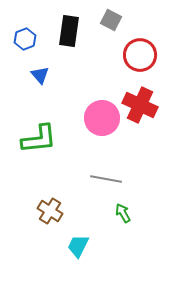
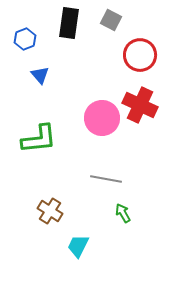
black rectangle: moved 8 px up
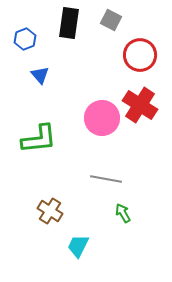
red cross: rotated 8 degrees clockwise
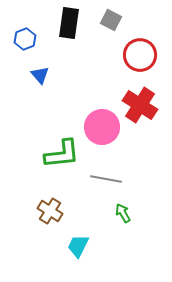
pink circle: moved 9 px down
green L-shape: moved 23 px right, 15 px down
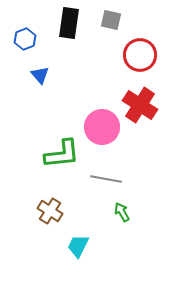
gray square: rotated 15 degrees counterclockwise
green arrow: moved 1 px left, 1 px up
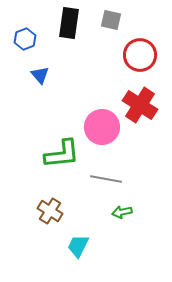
green arrow: rotated 72 degrees counterclockwise
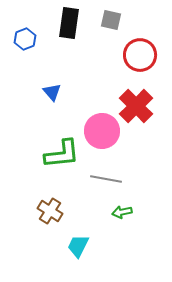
blue triangle: moved 12 px right, 17 px down
red cross: moved 4 px left, 1 px down; rotated 12 degrees clockwise
pink circle: moved 4 px down
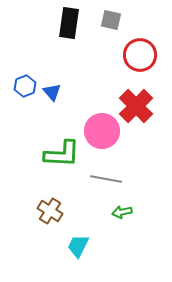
blue hexagon: moved 47 px down
green L-shape: rotated 9 degrees clockwise
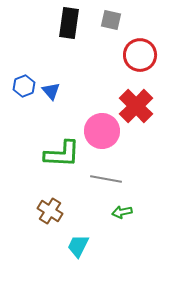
blue hexagon: moved 1 px left
blue triangle: moved 1 px left, 1 px up
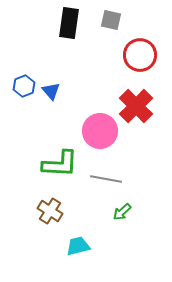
pink circle: moved 2 px left
green L-shape: moved 2 px left, 10 px down
green arrow: rotated 30 degrees counterclockwise
cyan trapezoid: rotated 50 degrees clockwise
